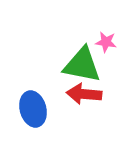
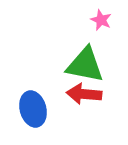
pink star: moved 5 px left, 22 px up; rotated 15 degrees clockwise
green triangle: moved 3 px right
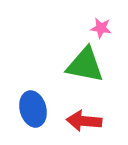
pink star: moved 8 px down; rotated 15 degrees counterclockwise
red arrow: moved 27 px down
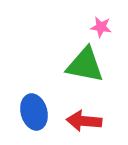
pink star: moved 1 px up
blue ellipse: moved 1 px right, 3 px down
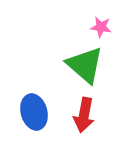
green triangle: rotated 30 degrees clockwise
red arrow: moved 6 px up; rotated 84 degrees counterclockwise
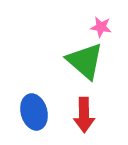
green triangle: moved 4 px up
red arrow: rotated 12 degrees counterclockwise
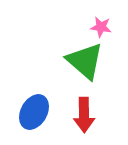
blue ellipse: rotated 44 degrees clockwise
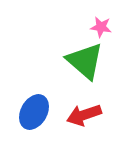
red arrow: rotated 72 degrees clockwise
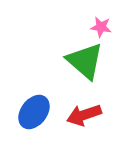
blue ellipse: rotated 8 degrees clockwise
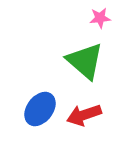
pink star: moved 1 px left, 9 px up; rotated 15 degrees counterclockwise
blue ellipse: moved 6 px right, 3 px up
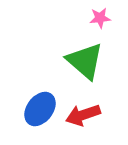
red arrow: moved 1 px left
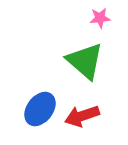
red arrow: moved 1 px left, 1 px down
